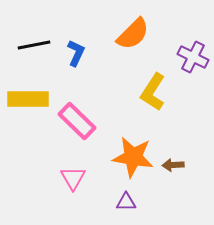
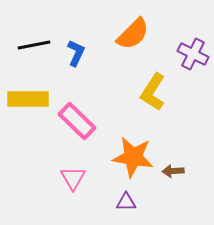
purple cross: moved 3 px up
brown arrow: moved 6 px down
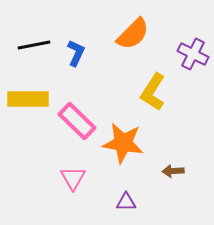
orange star: moved 10 px left, 14 px up
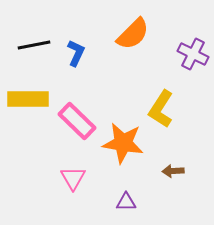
yellow L-shape: moved 8 px right, 17 px down
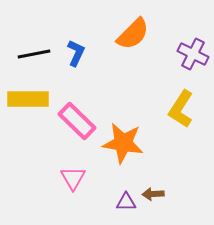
black line: moved 9 px down
yellow L-shape: moved 20 px right
brown arrow: moved 20 px left, 23 px down
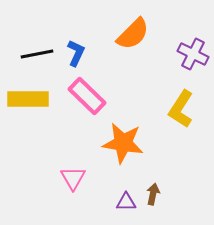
black line: moved 3 px right
pink rectangle: moved 10 px right, 25 px up
brown arrow: rotated 105 degrees clockwise
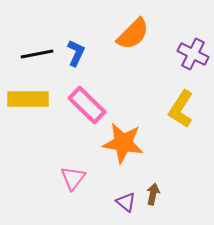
pink rectangle: moved 9 px down
pink triangle: rotated 8 degrees clockwise
purple triangle: rotated 40 degrees clockwise
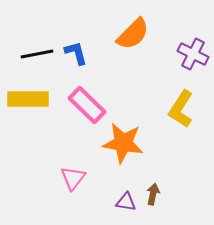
blue L-shape: rotated 40 degrees counterclockwise
purple triangle: rotated 30 degrees counterclockwise
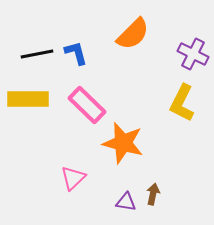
yellow L-shape: moved 1 px right, 6 px up; rotated 6 degrees counterclockwise
orange star: rotated 6 degrees clockwise
pink triangle: rotated 8 degrees clockwise
